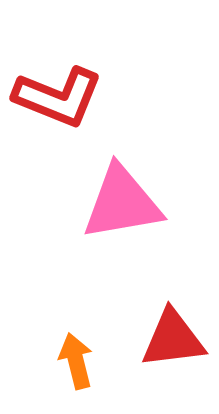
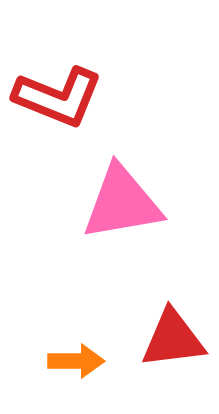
orange arrow: rotated 104 degrees clockwise
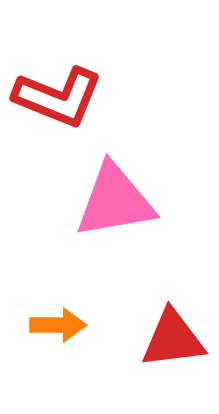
pink triangle: moved 7 px left, 2 px up
orange arrow: moved 18 px left, 36 px up
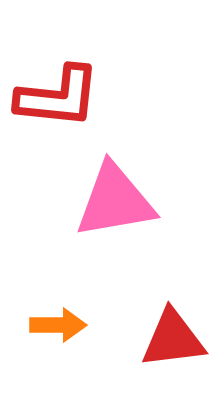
red L-shape: rotated 16 degrees counterclockwise
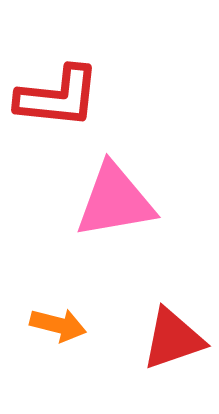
orange arrow: rotated 14 degrees clockwise
red triangle: rotated 12 degrees counterclockwise
